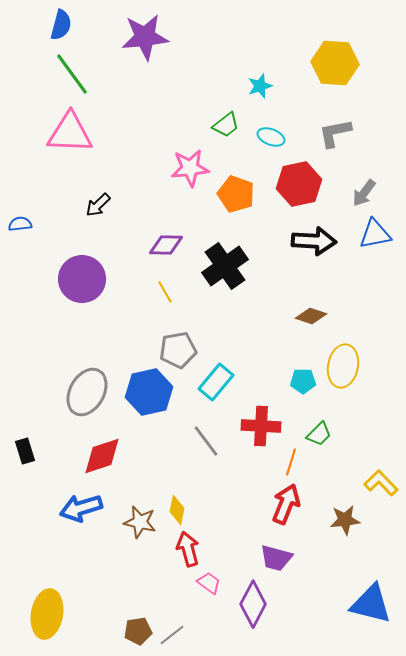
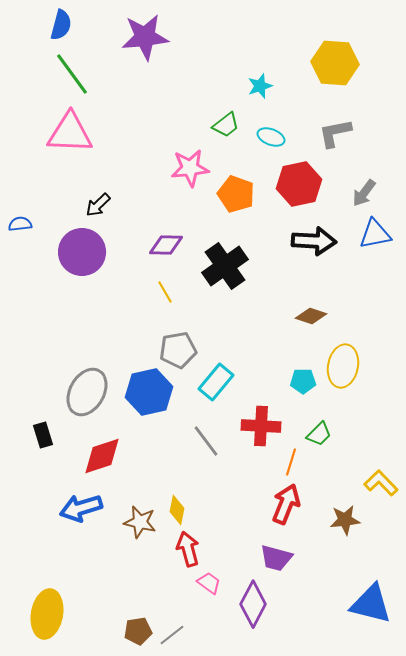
purple circle at (82, 279): moved 27 px up
black rectangle at (25, 451): moved 18 px right, 16 px up
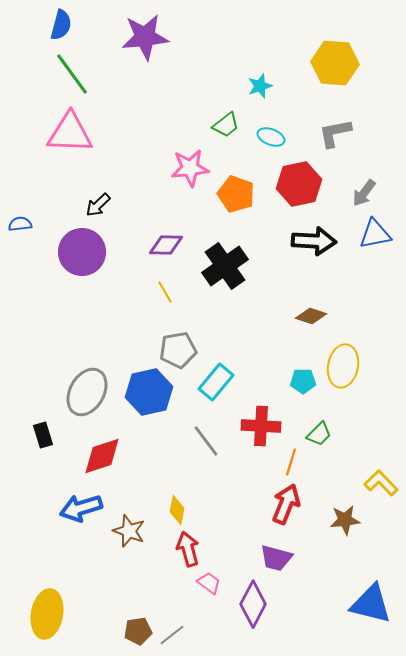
brown star at (140, 522): moved 11 px left, 9 px down; rotated 8 degrees clockwise
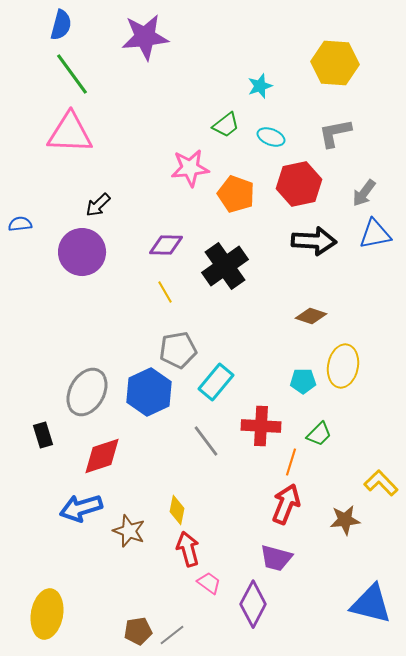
blue hexagon at (149, 392): rotated 12 degrees counterclockwise
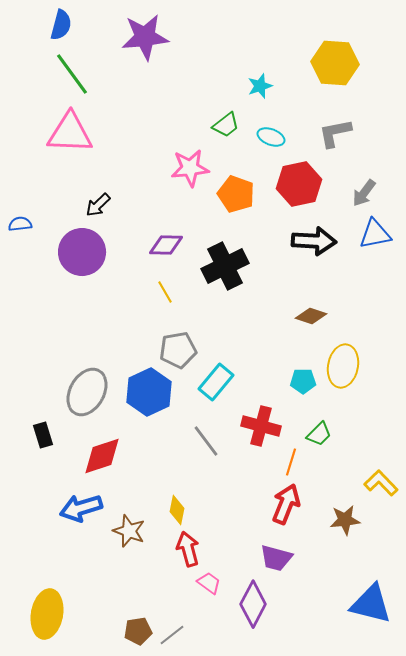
black cross at (225, 266): rotated 9 degrees clockwise
red cross at (261, 426): rotated 12 degrees clockwise
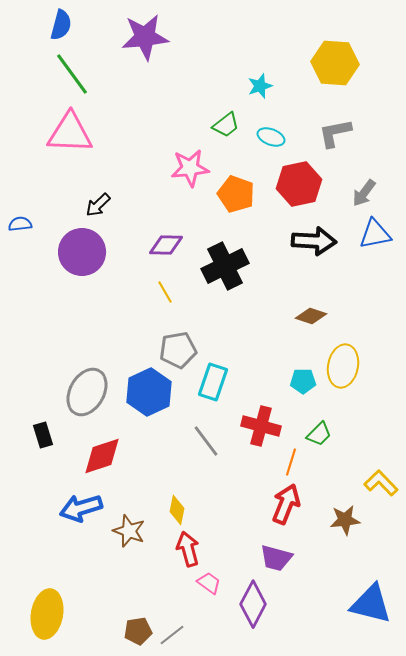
cyan rectangle at (216, 382): moved 3 px left; rotated 21 degrees counterclockwise
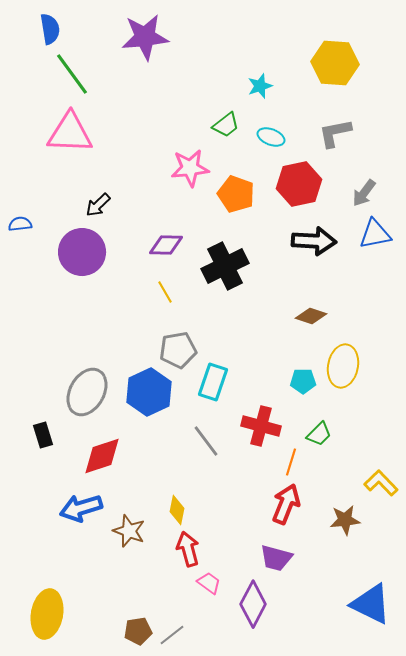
blue semicircle at (61, 25): moved 11 px left, 4 px down; rotated 24 degrees counterclockwise
blue triangle at (371, 604): rotated 12 degrees clockwise
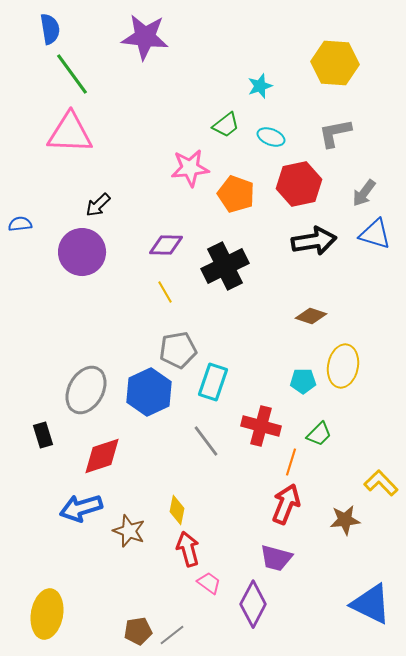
purple star at (145, 37): rotated 12 degrees clockwise
blue triangle at (375, 234): rotated 28 degrees clockwise
black arrow at (314, 241): rotated 12 degrees counterclockwise
gray ellipse at (87, 392): moved 1 px left, 2 px up
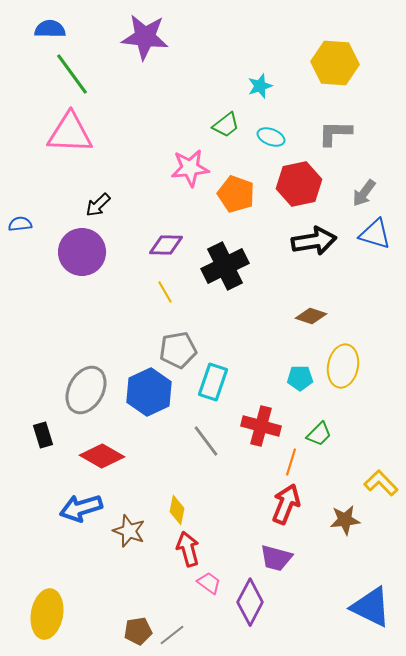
blue semicircle at (50, 29): rotated 80 degrees counterclockwise
gray L-shape at (335, 133): rotated 12 degrees clockwise
cyan pentagon at (303, 381): moved 3 px left, 3 px up
red diamond at (102, 456): rotated 48 degrees clockwise
purple diamond at (253, 604): moved 3 px left, 2 px up
blue triangle at (371, 604): moved 3 px down
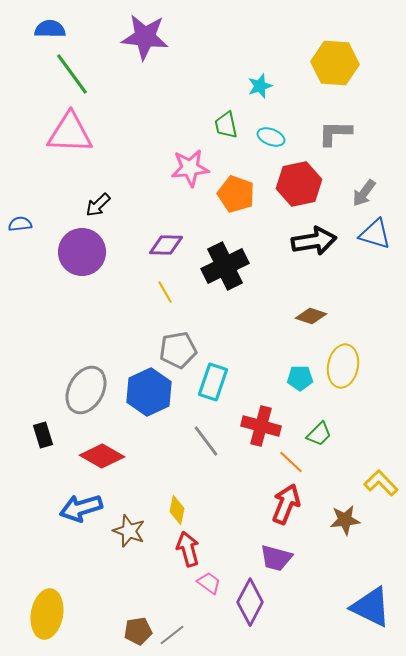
green trapezoid at (226, 125): rotated 116 degrees clockwise
orange line at (291, 462): rotated 64 degrees counterclockwise
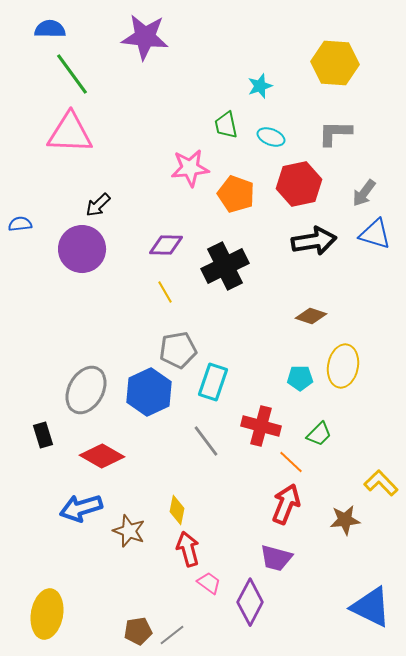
purple circle at (82, 252): moved 3 px up
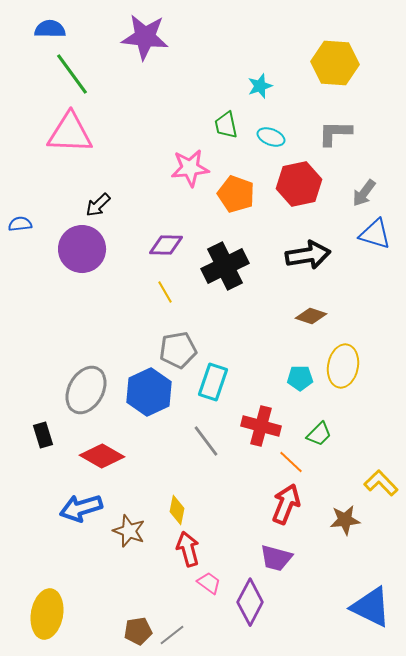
black arrow at (314, 241): moved 6 px left, 14 px down
